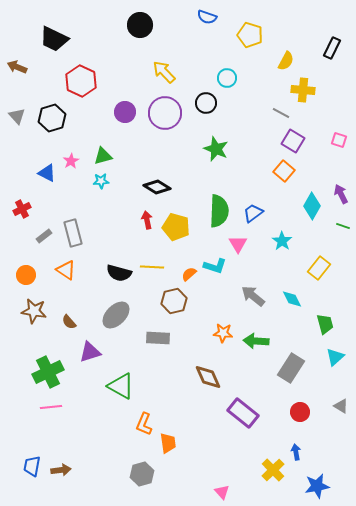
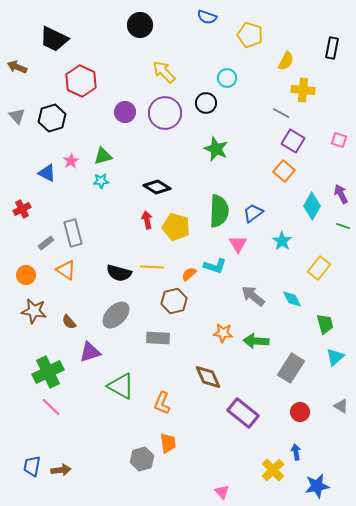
black rectangle at (332, 48): rotated 15 degrees counterclockwise
gray rectangle at (44, 236): moved 2 px right, 7 px down
pink line at (51, 407): rotated 50 degrees clockwise
orange L-shape at (144, 424): moved 18 px right, 21 px up
gray hexagon at (142, 474): moved 15 px up
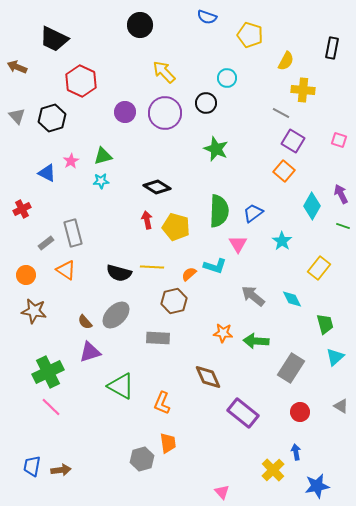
brown semicircle at (69, 322): moved 16 px right
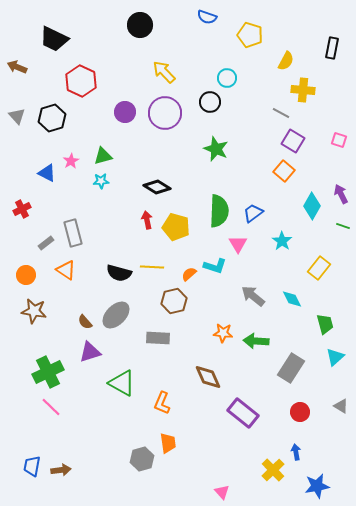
black circle at (206, 103): moved 4 px right, 1 px up
green triangle at (121, 386): moved 1 px right, 3 px up
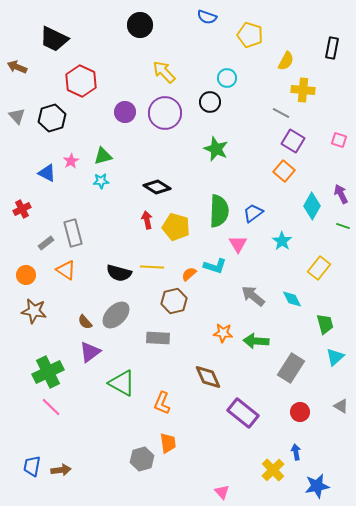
purple triangle at (90, 352): rotated 20 degrees counterclockwise
